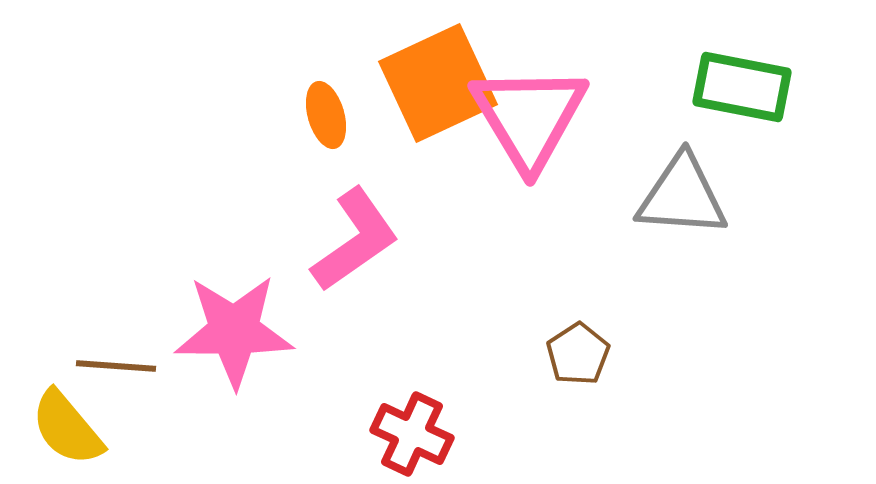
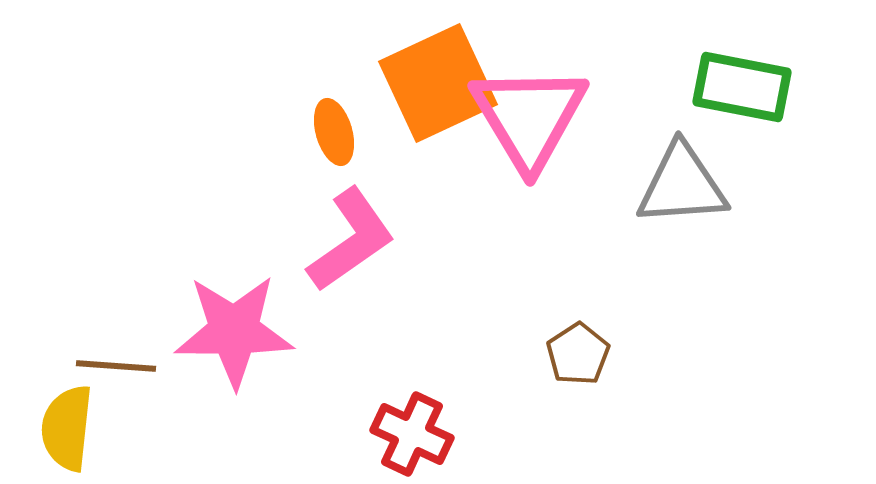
orange ellipse: moved 8 px right, 17 px down
gray triangle: moved 11 px up; rotated 8 degrees counterclockwise
pink L-shape: moved 4 px left
yellow semicircle: rotated 46 degrees clockwise
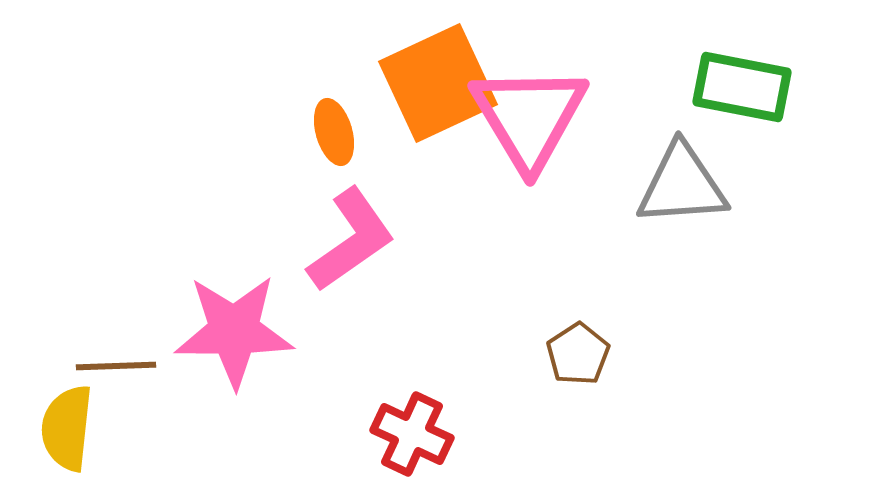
brown line: rotated 6 degrees counterclockwise
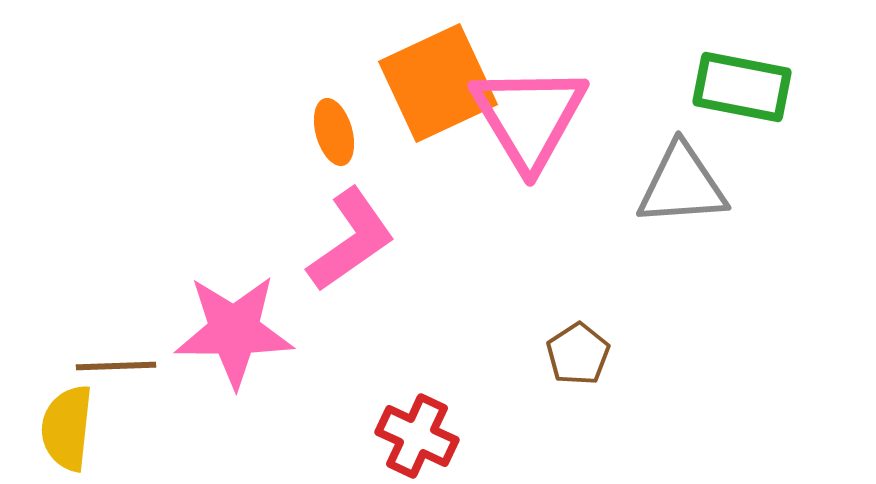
red cross: moved 5 px right, 2 px down
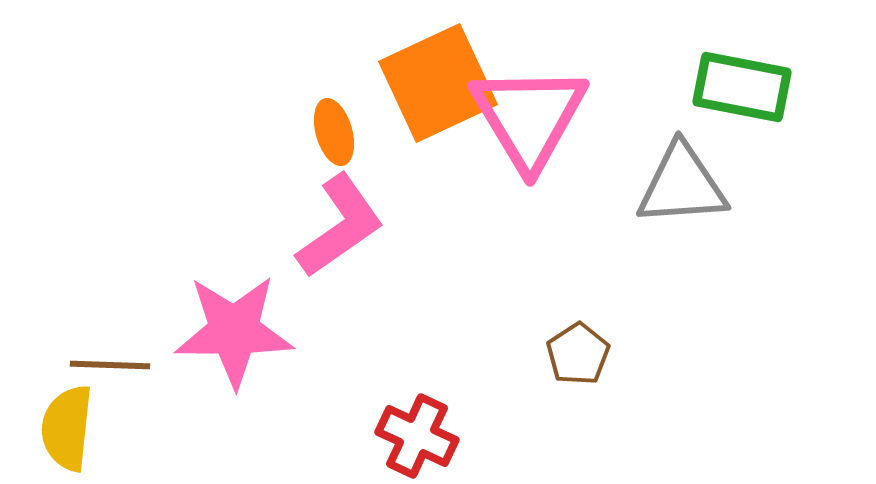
pink L-shape: moved 11 px left, 14 px up
brown line: moved 6 px left, 1 px up; rotated 4 degrees clockwise
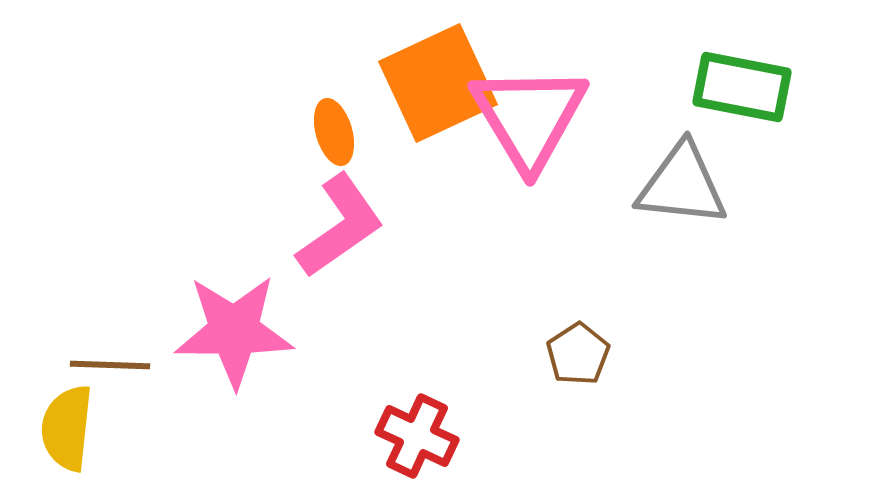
gray triangle: rotated 10 degrees clockwise
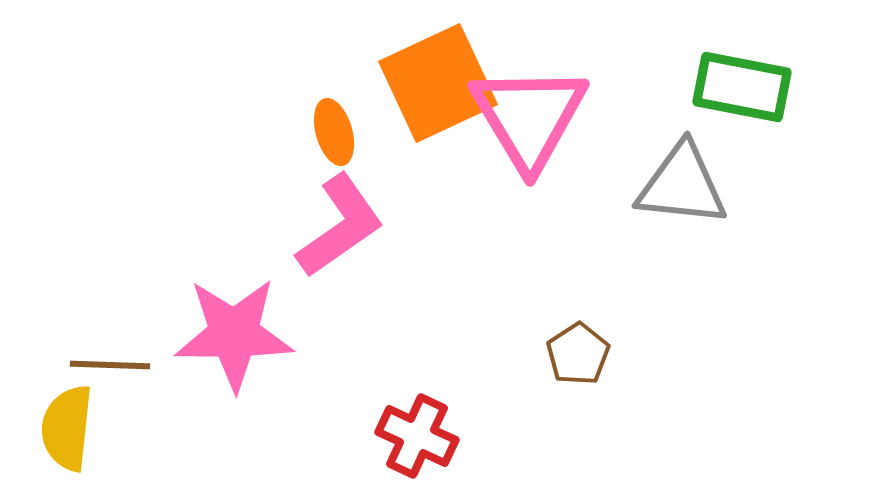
pink star: moved 3 px down
